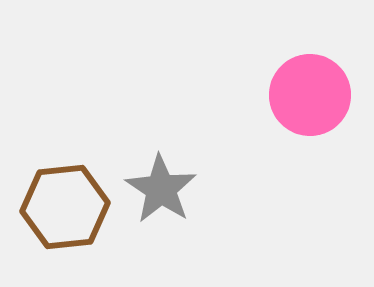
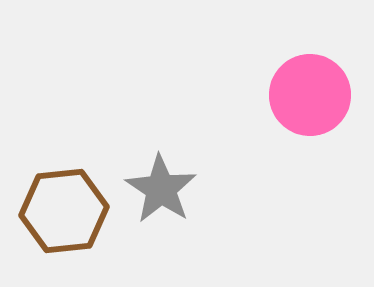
brown hexagon: moved 1 px left, 4 px down
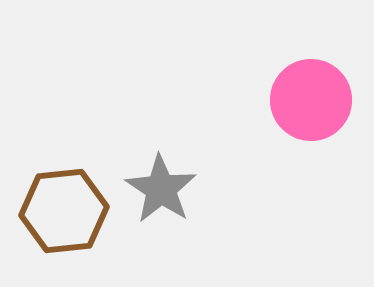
pink circle: moved 1 px right, 5 px down
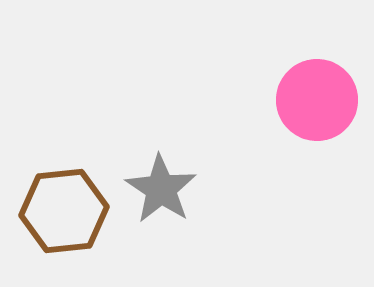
pink circle: moved 6 px right
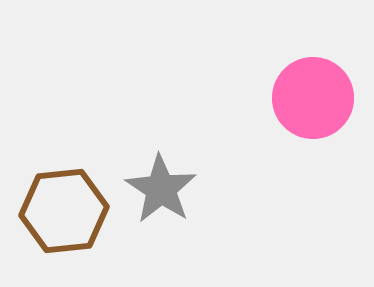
pink circle: moved 4 px left, 2 px up
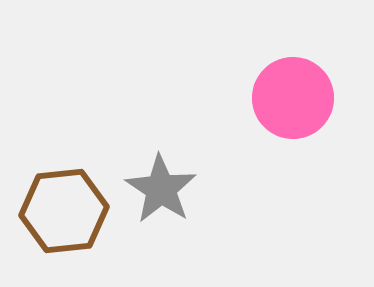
pink circle: moved 20 px left
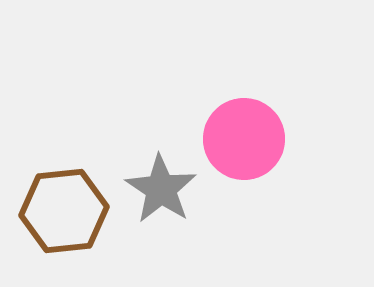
pink circle: moved 49 px left, 41 px down
